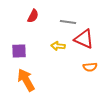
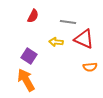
yellow arrow: moved 2 px left, 4 px up
purple square: moved 10 px right, 5 px down; rotated 35 degrees clockwise
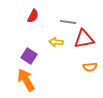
red triangle: rotated 35 degrees counterclockwise
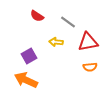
red semicircle: moved 4 px right; rotated 96 degrees clockwise
gray line: rotated 28 degrees clockwise
red triangle: moved 4 px right, 3 px down
purple square: rotated 28 degrees clockwise
orange arrow: rotated 35 degrees counterclockwise
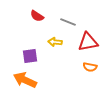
gray line: rotated 14 degrees counterclockwise
yellow arrow: moved 1 px left
purple square: moved 1 px right; rotated 21 degrees clockwise
orange semicircle: rotated 16 degrees clockwise
orange arrow: moved 1 px left
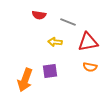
red semicircle: moved 2 px right, 1 px up; rotated 24 degrees counterclockwise
purple square: moved 20 px right, 15 px down
orange arrow: rotated 95 degrees counterclockwise
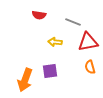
gray line: moved 5 px right
orange semicircle: rotated 64 degrees clockwise
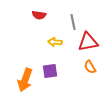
gray line: rotated 56 degrees clockwise
orange semicircle: rotated 16 degrees counterclockwise
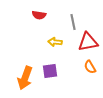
orange arrow: moved 2 px up
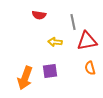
red triangle: moved 1 px left, 1 px up
orange semicircle: moved 1 px down; rotated 16 degrees clockwise
